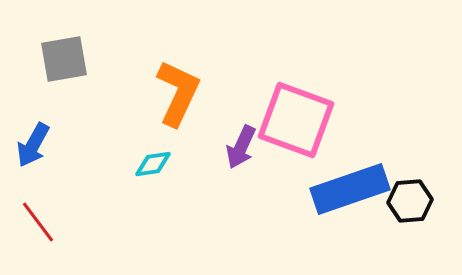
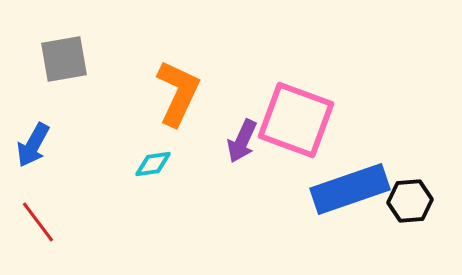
purple arrow: moved 1 px right, 6 px up
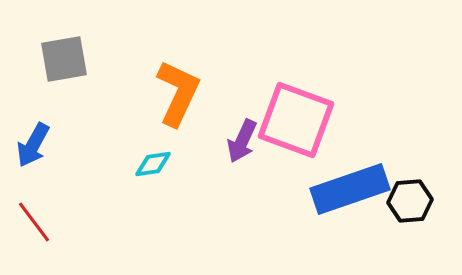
red line: moved 4 px left
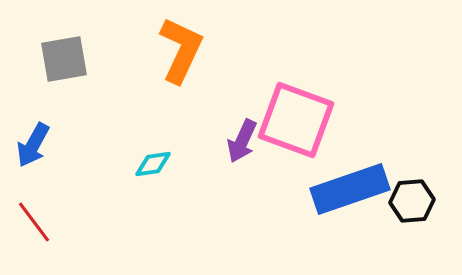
orange L-shape: moved 3 px right, 43 px up
black hexagon: moved 2 px right
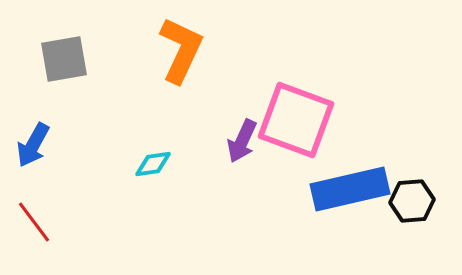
blue rectangle: rotated 6 degrees clockwise
